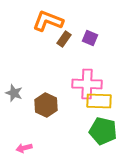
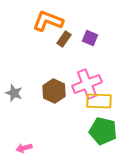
pink cross: rotated 24 degrees counterclockwise
brown hexagon: moved 8 px right, 14 px up
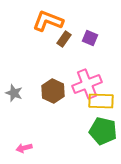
brown hexagon: moved 1 px left
yellow rectangle: moved 2 px right
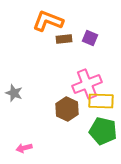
brown rectangle: rotated 49 degrees clockwise
brown hexagon: moved 14 px right, 18 px down
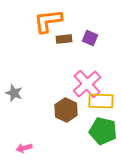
orange L-shape: rotated 28 degrees counterclockwise
pink cross: rotated 20 degrees counterclockwise
brown hexagon: moved 1 px left, 1 px down
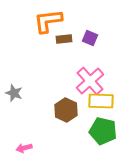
pink cross: moved 3 px right, 3 px up
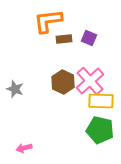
purple square: moved 1 px left
gray star: moved 1 px right, 4 px up
brown hexagon: moved 3 px left, 28 px up
green pentagon: moved 3 px left, 1 px up
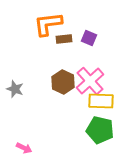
orange L-shape: moved 3 px down
pink arrow: rotated 140 degrees counterclockwise
